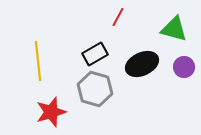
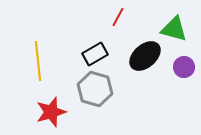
black ellipse: moved 3 px right, 8 px up; rotated 16 degrees counterclockwise
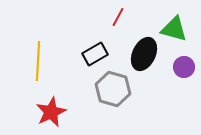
black ellipse: moved 1 px left, 2 px up; rotated 24 degrees counterclockwise
yellow line: rotated 9 degrees clockwise
gray hexagon: moved 18 px right
red star: rotated 8 degrees counterclockwise
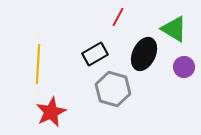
green triangle: rotated 16 degrees clockwise
yellow line: moved 3 px down
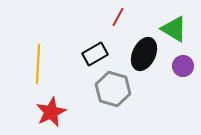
purple circle: moved 1 px left, 1 px up
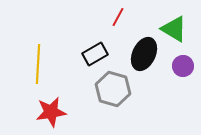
red star: rotated 16 degrees clockwise
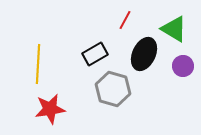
red line: moved 7 px right, 3 px down
red star: moved 1 px left, 3 px up
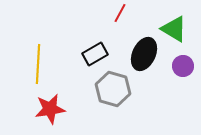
red line: moved 5 px left, 7 px up
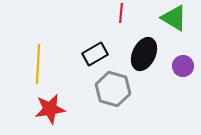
red line: moved 1 px right; rotated 24 degrees counterclockwise
green triangle: moved 11 px up
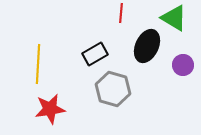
black ellipse: moved 3 px right, 8 px up
purple circle: moved 1 px up
